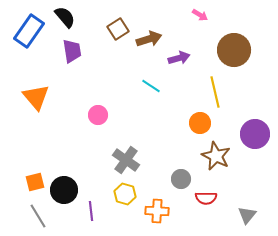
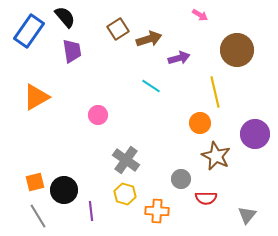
brown circle: moved 3 px right
orange triangle: rotated 40 degrees clockwise
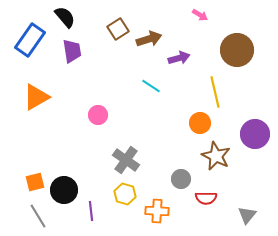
blue rectangle: moved 1 px right, 9 px down
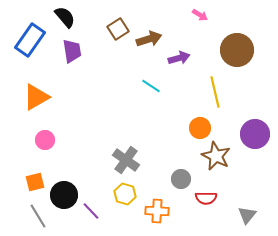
pink circle: moved 53 px left, 25 px down
orange circle: moved 5 px down
black circle: moved 5 px down
purple line: rotated 36 degrees counterclockwise
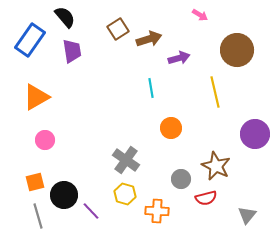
cyan line: moved 2 px down; rotated 48 degrees clockwise
orange circle: moved 29 px left
brown star: moved 10 px down
red semicircle: rotated 15 degrees counterclockwise
gray line: rotated 15 degrees clockwise
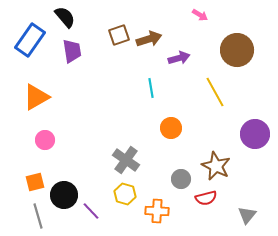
brown square: moved 1 px right, 6 px down; rotated 15 degrees clockwise
yellow line: rotated 16 degrees counterclockwise
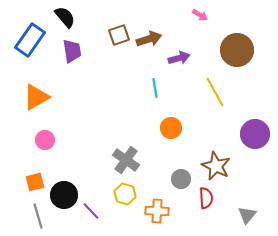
cyan line: moved 4 px right
red semicircle: rotated 80 degrees counterclockwise
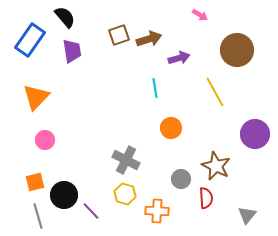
orange triangle: rotated 16 degrees counterclockwise
gray cross: rotated 8 degrees counterclockwise
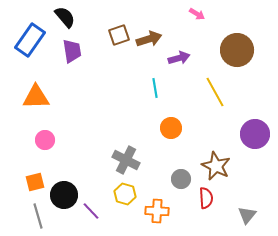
pink arrow: moved 3 px left, 1 px up
orange triangle: rotated 44 degrees clockwise
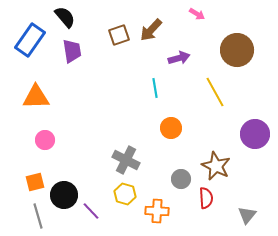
brown arrow: moved 2 px right, 9 px up; rotated 150 degrees clockwise
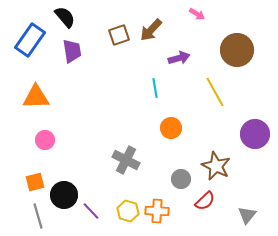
yellow hexagon: moved 3 px right, 17 px down
red semicircle: moved 1 px left, 3 px down; rotated 50 degrees clockwise
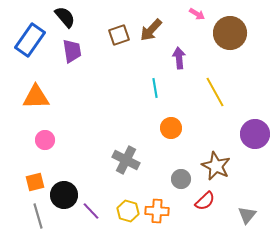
brown circle: moved 7 px left, 17 px up
purple arrow: rotated 80 degrees counterclockwise
